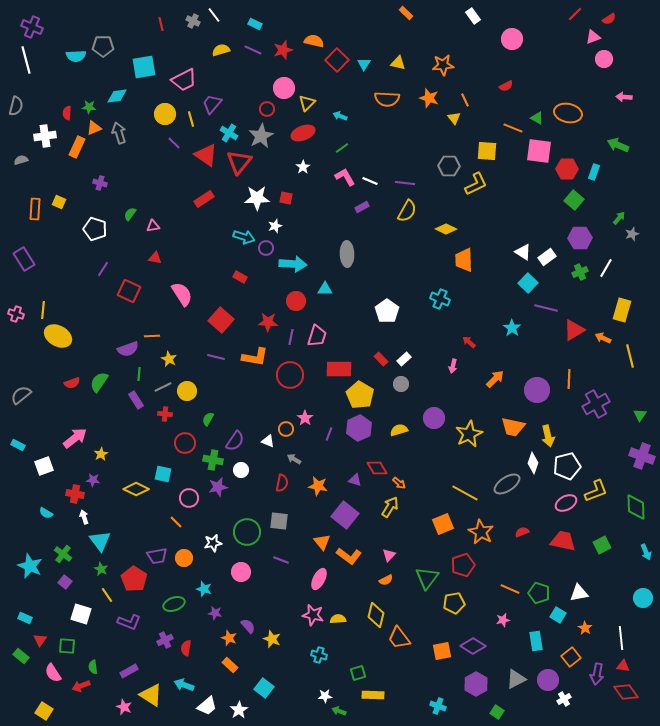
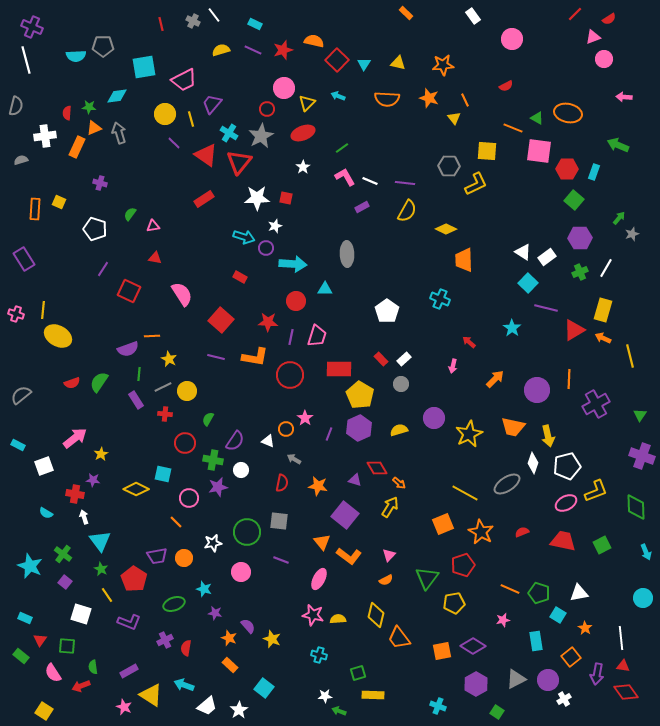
cyan arrow at (340, 116): moved 2 px left, 20 px up
yellow rectangle at (622, 310): moved 19 px left
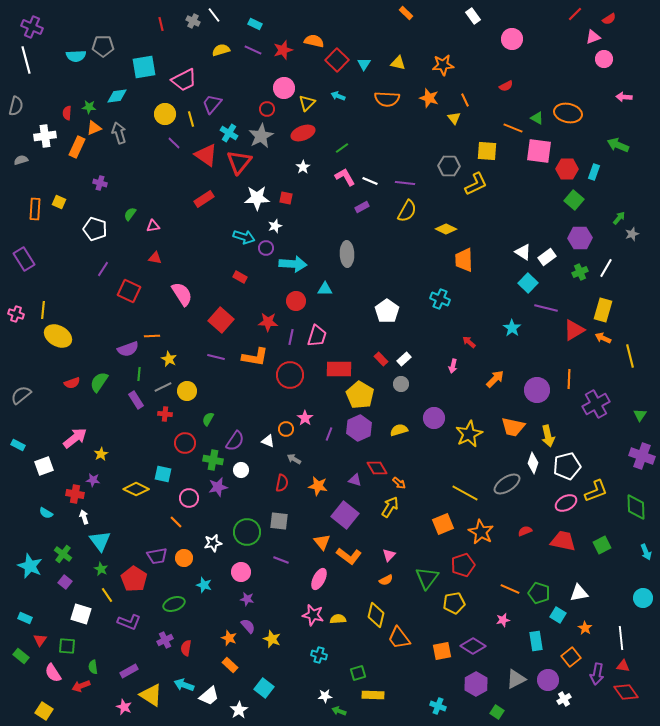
red semicircle at (522, 532): moved 3 px right, 1 px up
cyan star at (204, 589): moved 4 px up
purple star at (215, 613): moved 32 px right, 14 px up
white trapezoid at (207, 706): moved 2 px right, 10 px up
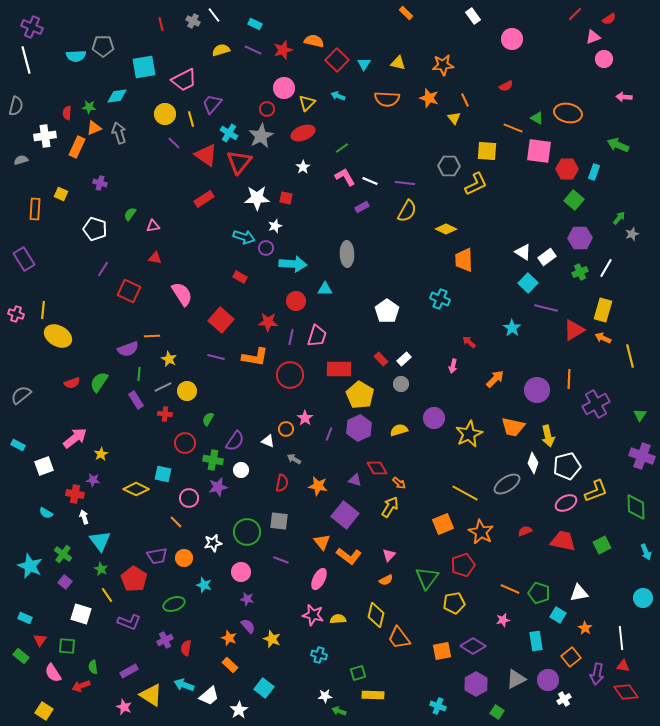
yellow square at (59, 202): moved 2 px right, 8 px up
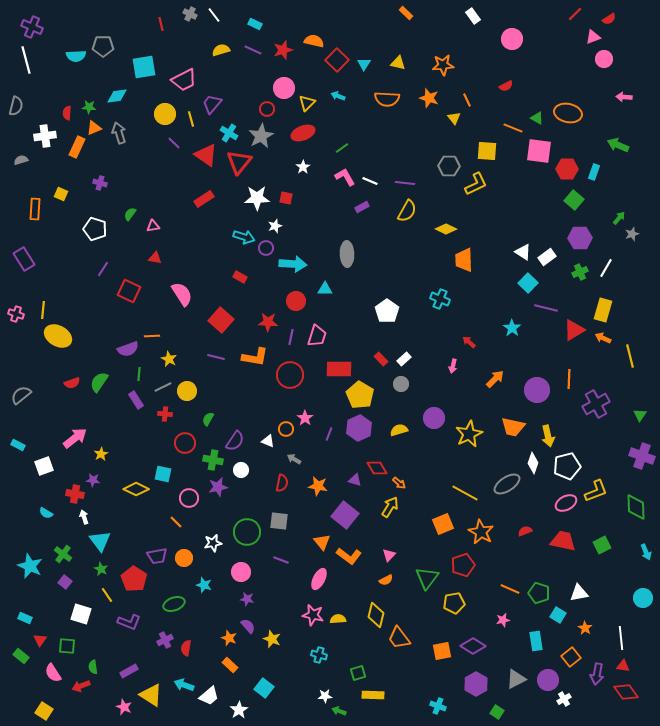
gray cross at (193, 21): moved 3 px left, 7 px up
orange line at (465, 100): moved 2 px right
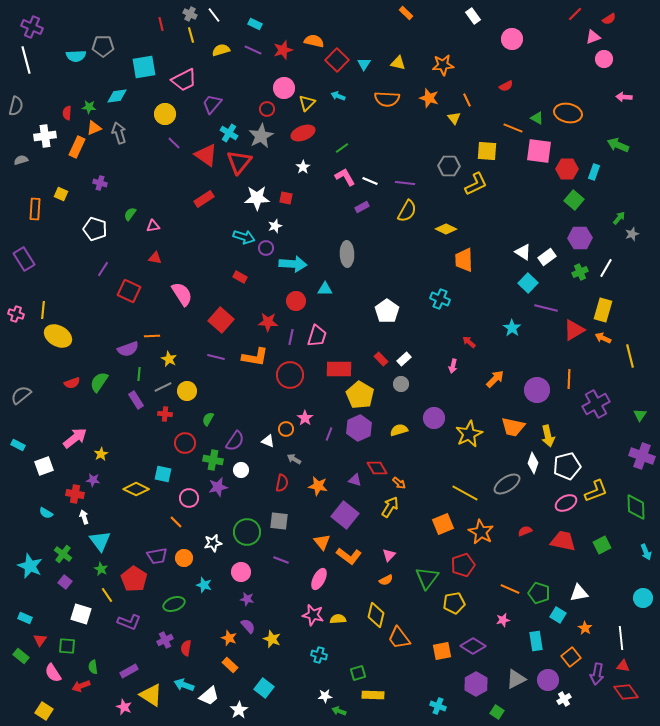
yellow line at (191, 119): moved 84 px up
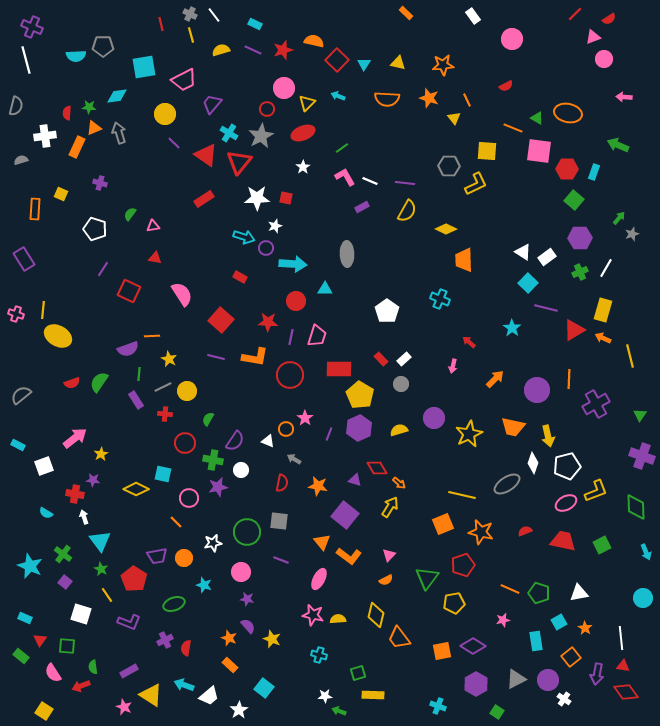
yellow line at (465, 493): moved 3 px left, 2 px down; rotated 16 degrees counterclockwise
orange star at (481, 532): rotated 15 degrees counterclockwise
cyan square at (558, 615): moved 1 px right, 7 px down; rotated 28 degrees clockwise
white cross at (564, 699): rotated 24 degrees counterclockwise
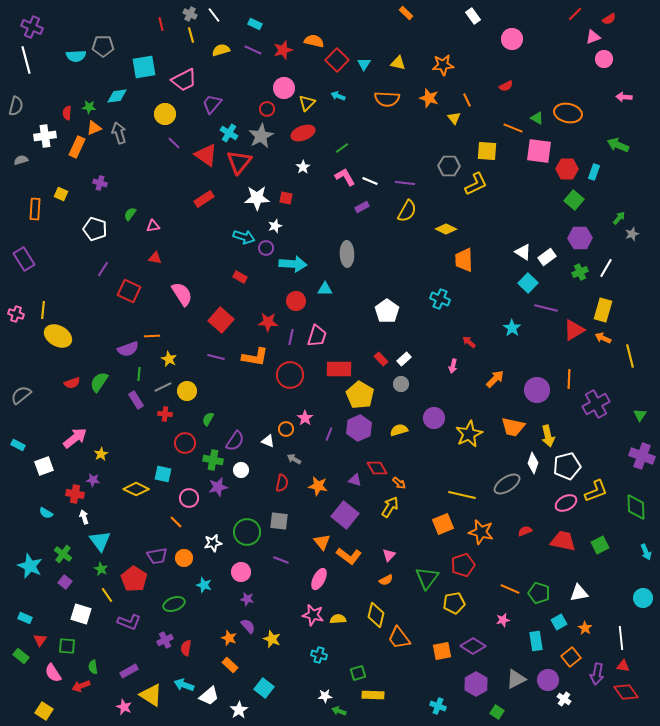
green square at (602, 545): moved 2 px left
